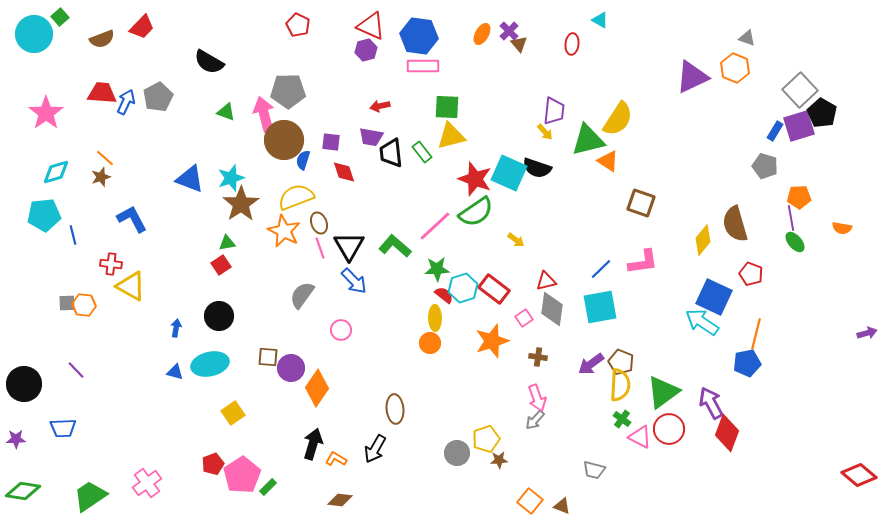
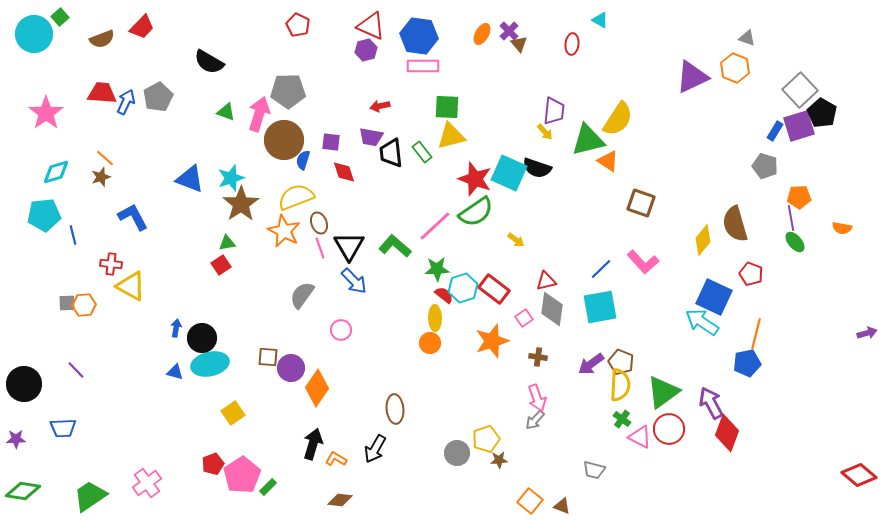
pink arrow at (264, 114): moved 5 px left; rotated 32 degrees clockwise
blue L-shape at (132, 219): moved 1 px right, 2 px up
pink L-shape at (643, 262): rotated 56 degrees clockwise
orange hexagon at (84, 305): rotated 10 degrees counterclockwise
black circle at (219, 316): moved 17 px left, 22 px down
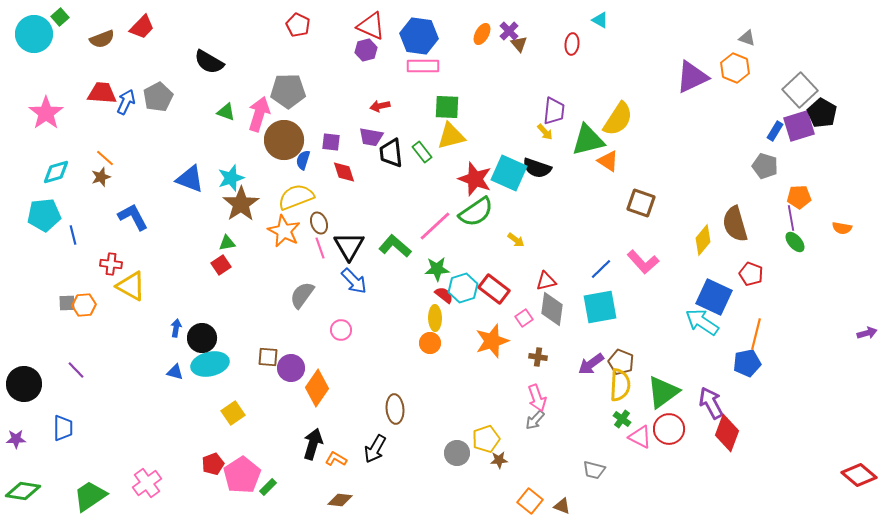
blue trapezoid at (63, 428): rotated 88 degrees counterclockwise
